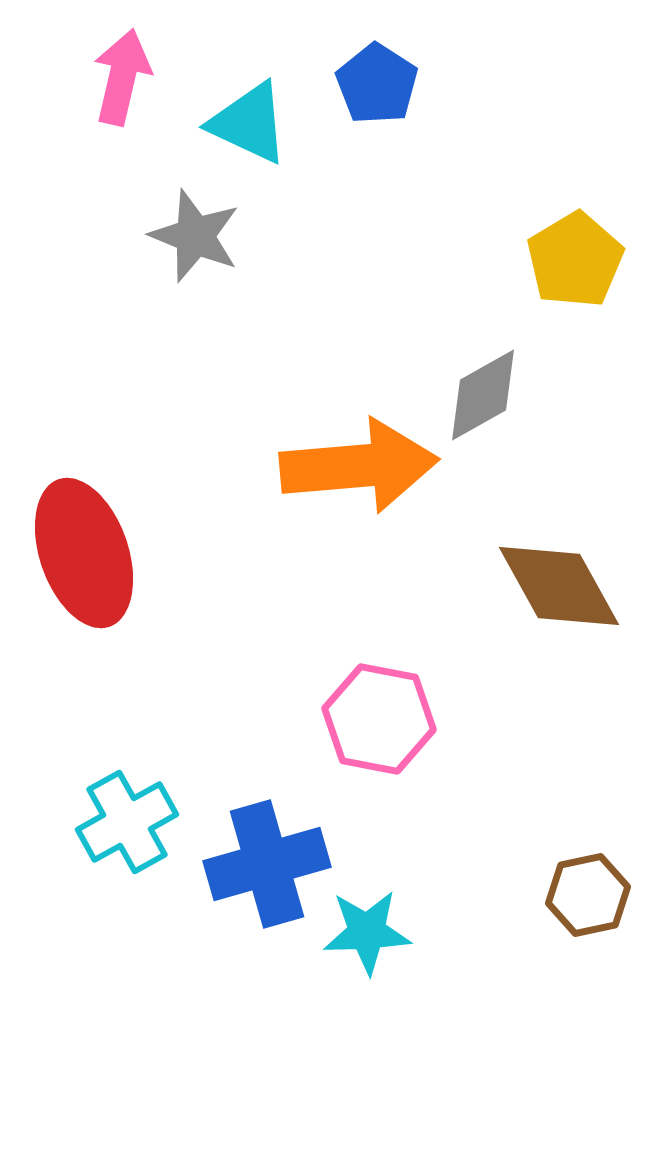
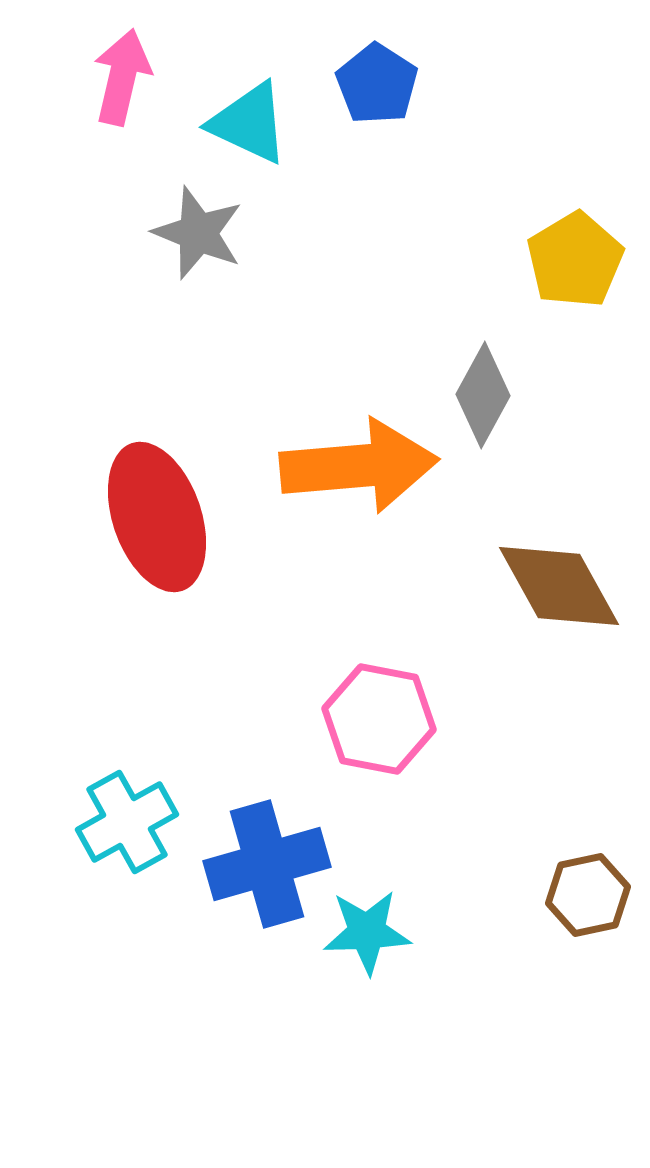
gray star: moved 3 px right, 3 px up
gray diamond: rotated 32 degrees counterclockwise
red ellipse: moved 73 px right, 36 px up
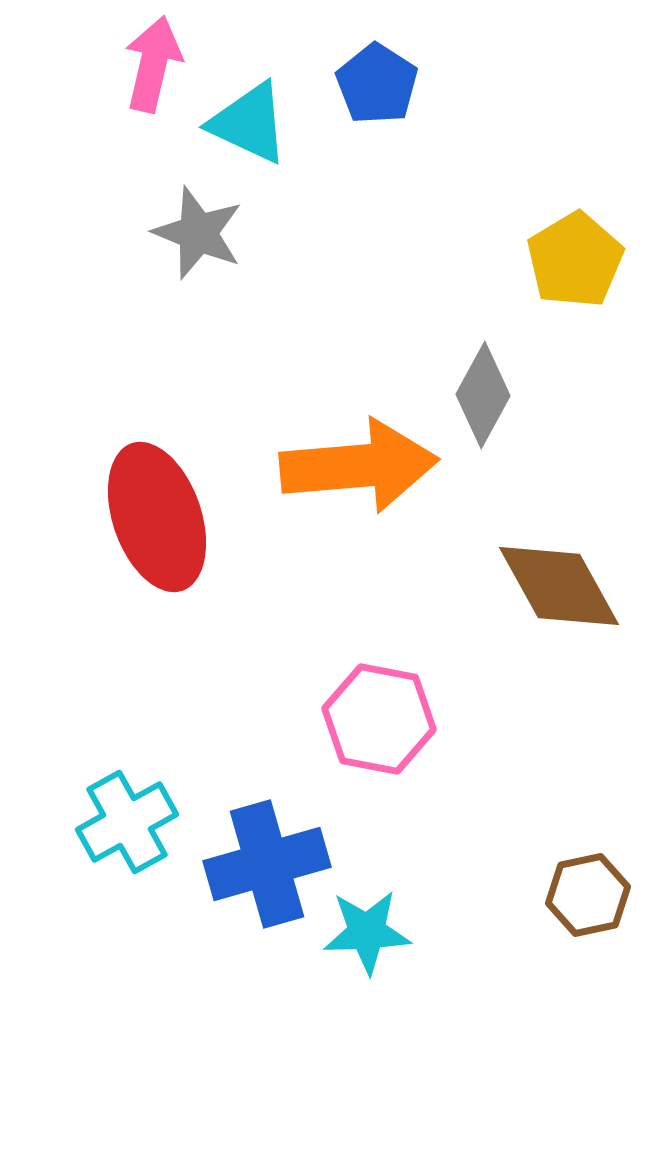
pink arrow: moved 31 px right, 13 px up
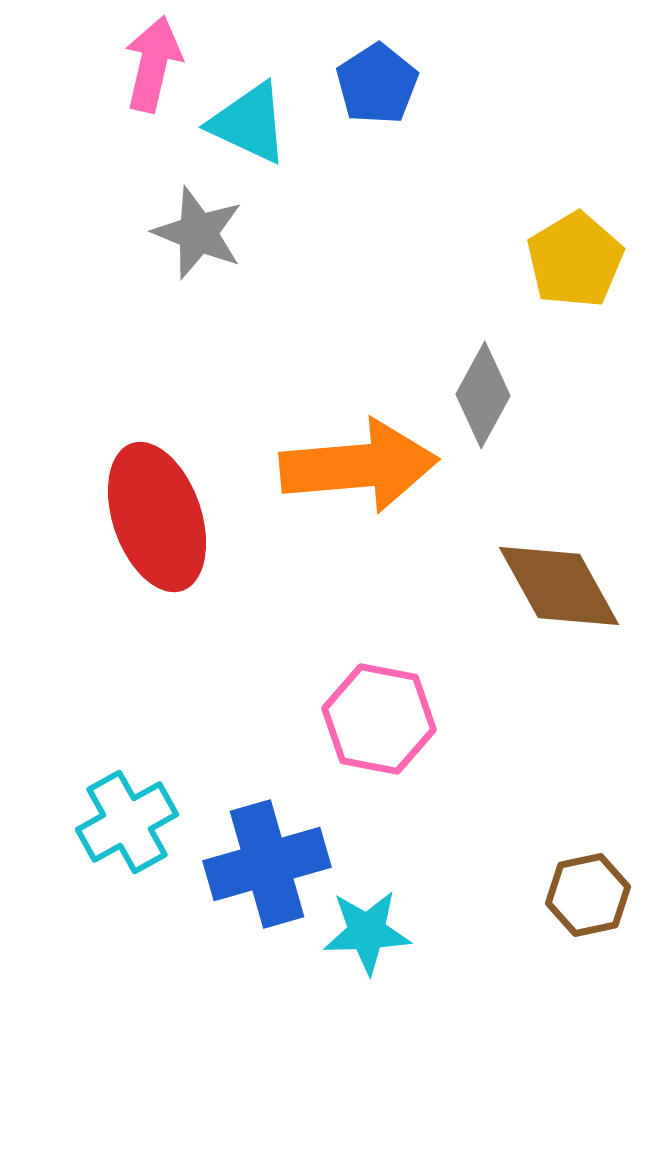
blue pentagon: rotated 6 degrees clockwise
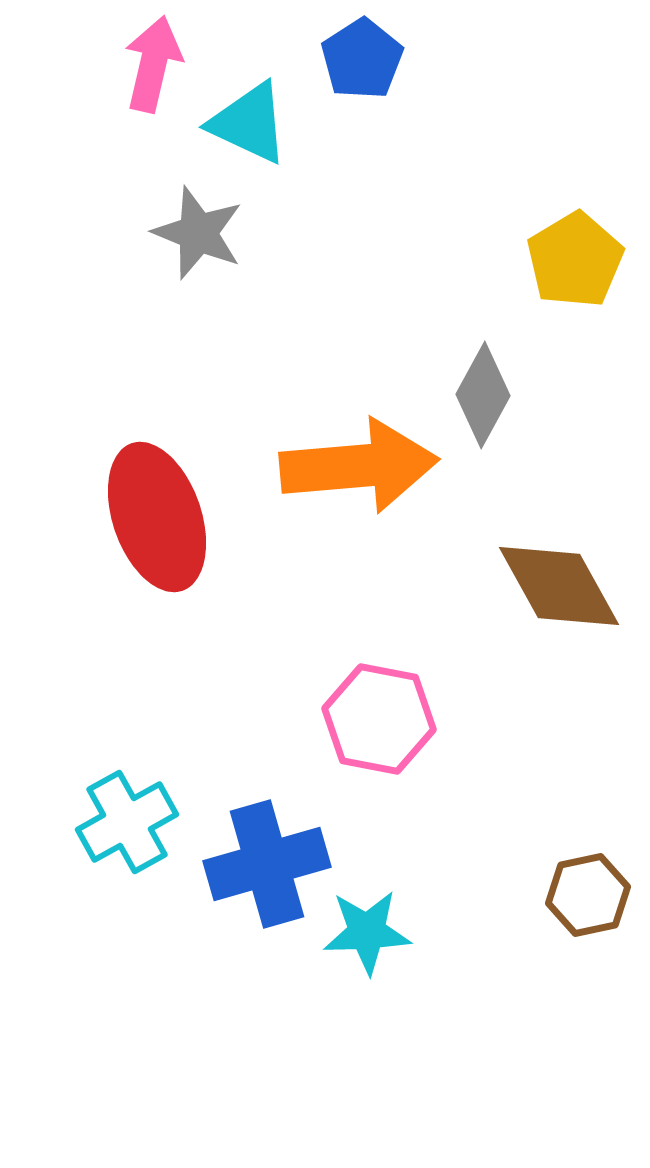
blue pentagon: moved 15 px left, 25 px up
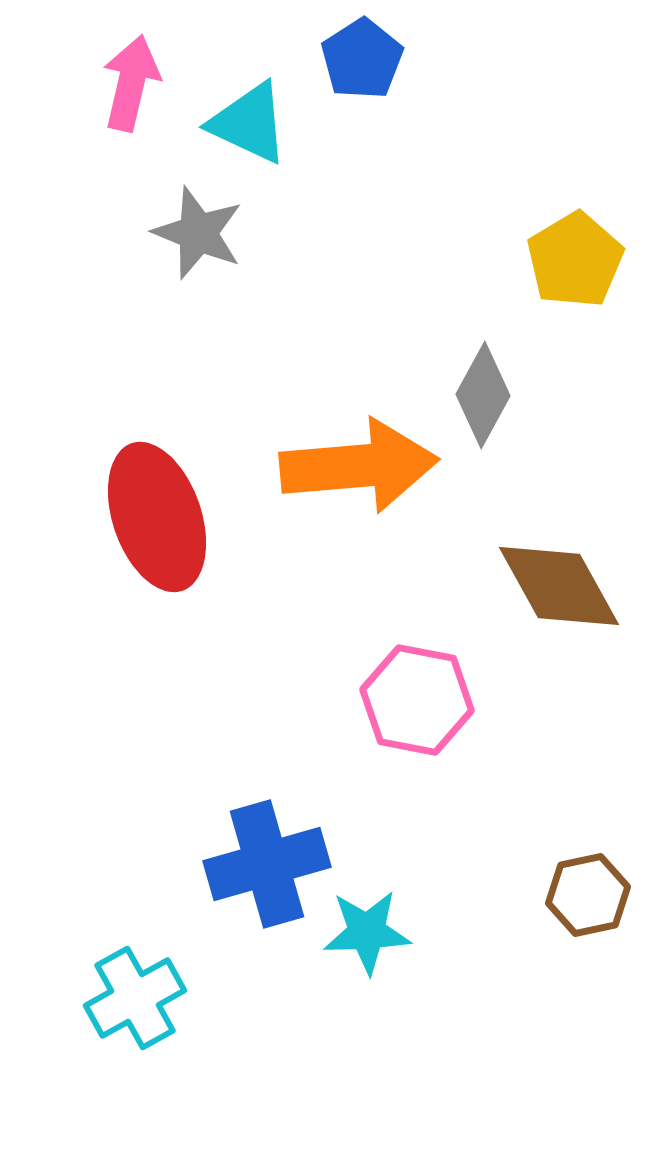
pink arrow: moved 22 px left, 19 px down
pink hexagon: moved 38 px right, 19 px up
cyan cross: moved 8 px right, 176 px down
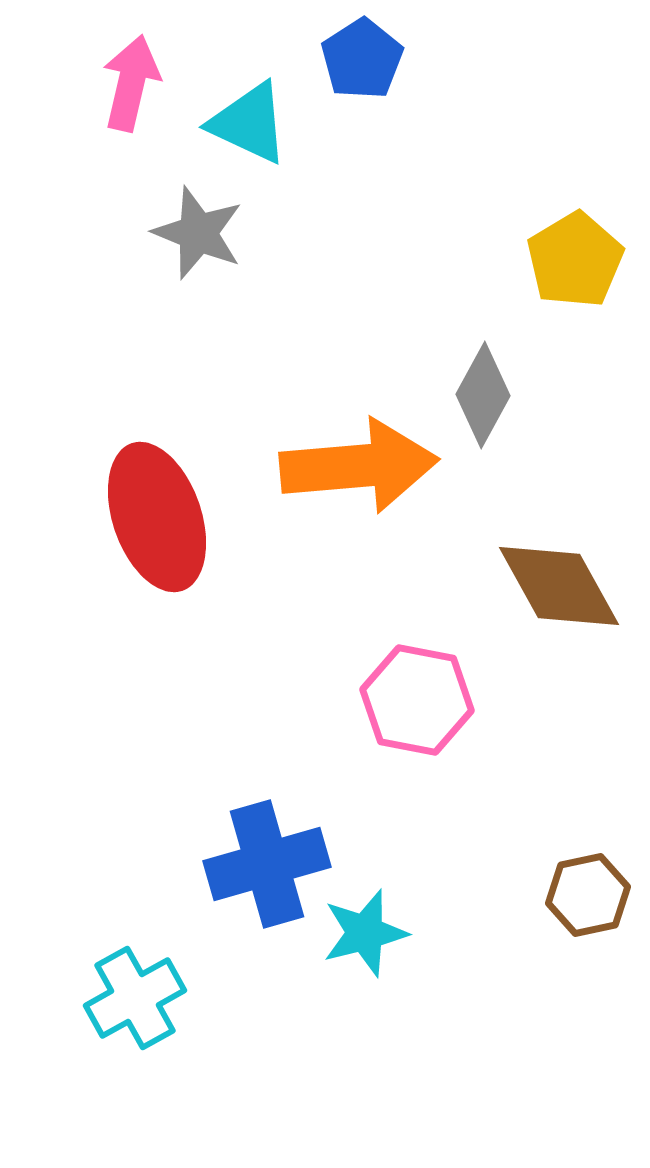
cyan star: moved 2 px left, 1 px down; rotated 12 degrees counterclockwise
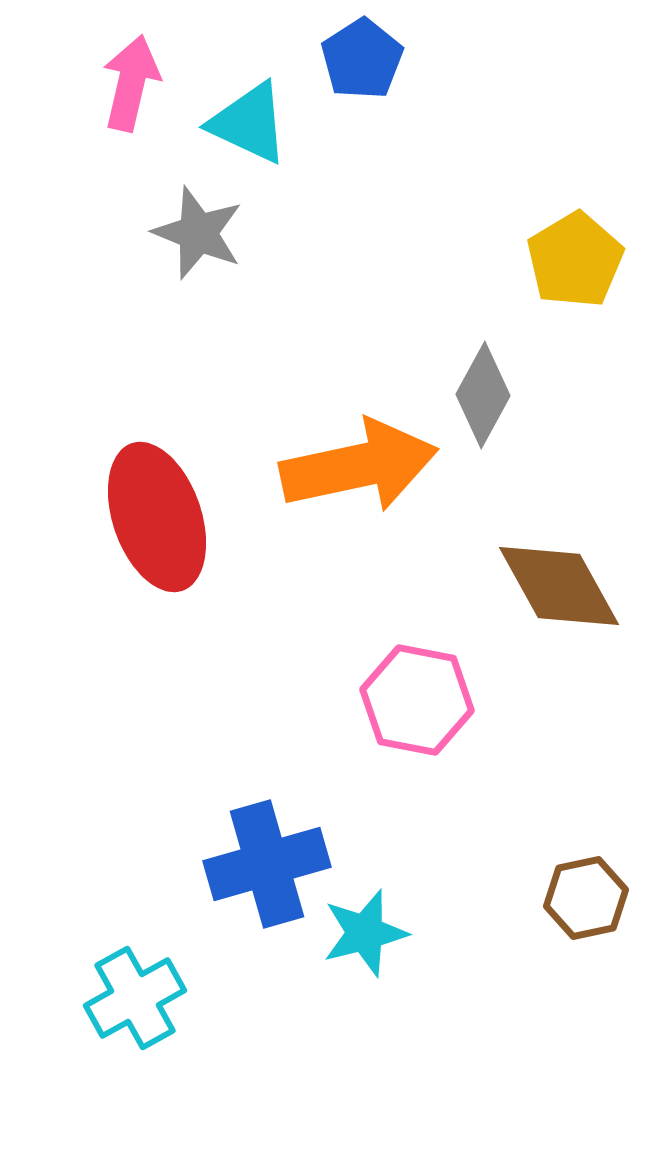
orange arrow: rotated 7 degrees counterclockwise
brown hexagon: moved 2 px left, 3 px down
